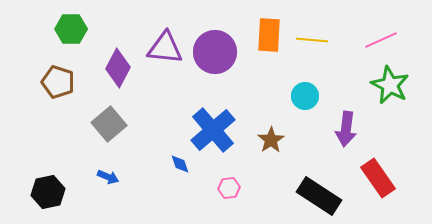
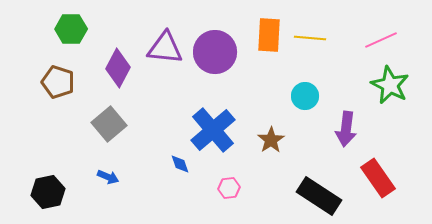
yellow line: moved 2 px left, 2 px up
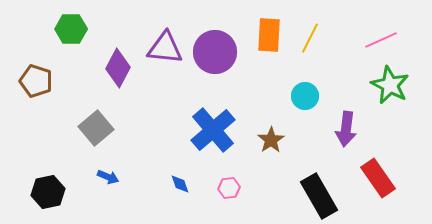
yellow line: rotated 68 degrees counterclockwise
brown pentagon: moved 22 px left, 1 px up
gray square: moved 13 px left, 4 px down
blue diamond: moved 20 px down
black rectangle: rotated 27 degrees clockwise
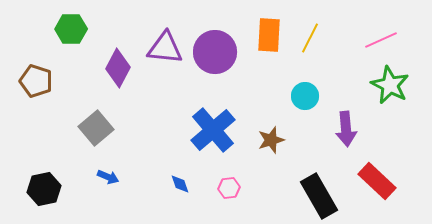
purple arrow: rotated 12 degrees counterclockwise
brown star: rotated 16 degrees clockwise
red rectangle: moved 1 px left, 3 px down; rotated 12 degrees counterclockwise
black hexagon: moved 4 px left, 3 px up
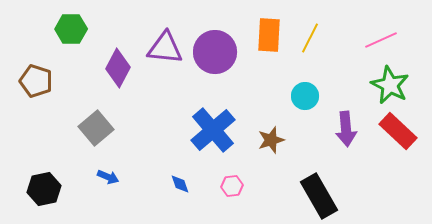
red rectangle: moved 21 px right, 50 px up
pink hexagon: moved 3 px right, 2 px up
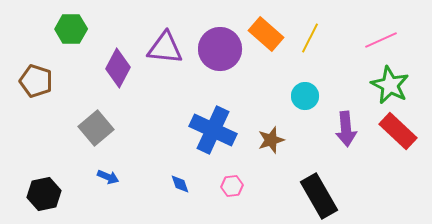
orange rectangle: moved 3 px left, 1 px up; rotated 52 degrees counterclockwise
purple circle: moved 5 px right, 3 px up
blue cross: rotated 24 degrees counterclockwise
black hexagon: moved 5 px down
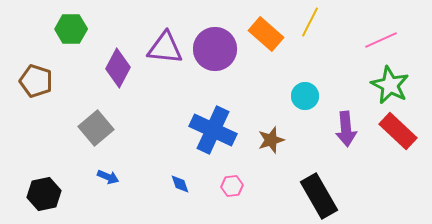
yellow line: moved 16 px up
purple circle: moved 5 px left
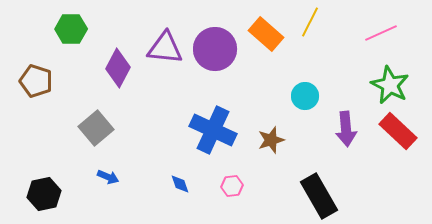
pink line: moved 7 px up
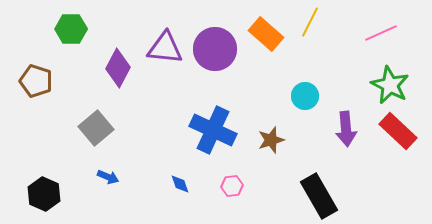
black hexagon: rotated 24 degrees counterclockwise
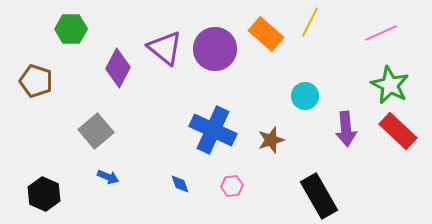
purple triangle: rotated 33 degrees clockwise
gray square: moved 3 px down
